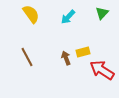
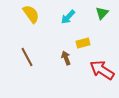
yellow rectangle: moved 9 px up
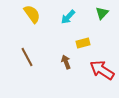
yellow semicircle: moved 1 px right
brown arrow: moved 4 px down
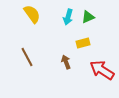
green triangle: moved 14 px left, 4 px down; rotated 24 degrees clockwise
cyan arrow: rotated 28 degrees counterclockwise
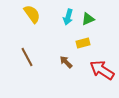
green triangle: moved 2 px down
brown arrow: rotated 24 degrees counterclockwise
